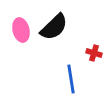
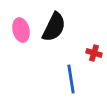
black semicircle: rotated 20 degrees counterclockwise
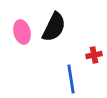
pink ellipse: moved 1 px right, 2 px down
red cross: moved 2 px down; rotated 28 degrees counterclockwise
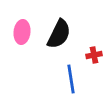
black semicircle: moved 5 px right, 7 px down
pink ellipse: rotated 20 degrees clockwise
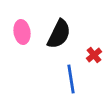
pink ellipse: rotated 15 degrees counterclockwise
red cross: rotated 28 degrees counterclockwise
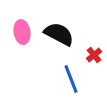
black semicircle: rotated 88 degrees counterclockwise
blue line: rotated 12 degrees counterclockwise
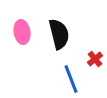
black semicircle: rotated 48 degrees clockwise
red cross: moved 1 px right, 4 px down
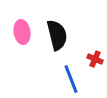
black semicircle: moved 2 px left, 1 px down
red cross: rotated 28 degrees counterclockwise
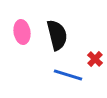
red cross: rotated 21 degrees clockwise
blue line: moved 3 px left, 4 px up; rotated 52 degrees counterclockwise
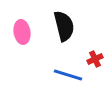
black semicircle: moved 7 px right, 9 px up
red cross: rotated 21 degrees clockwise
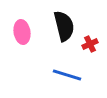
red cross: moved 5 px left, 15 px up
blue line: moved 1 px left
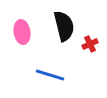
blue line: moved 17 px left
